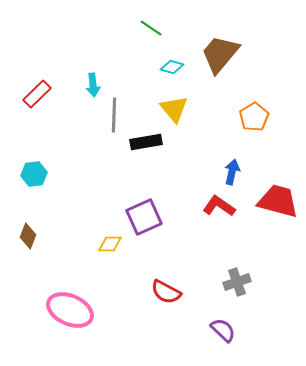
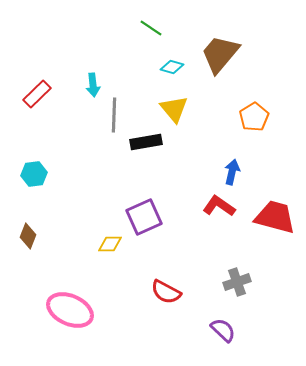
red trapezoid: moved 3 px left, 16 px down
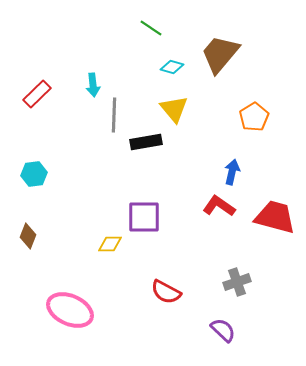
purple square: rotated 24 degrees clockwise
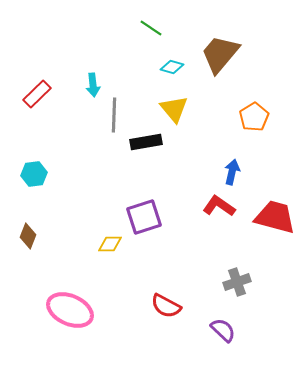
purple square: rotated 18 degrees counterclockwise
red semicircle: moved 14 px down
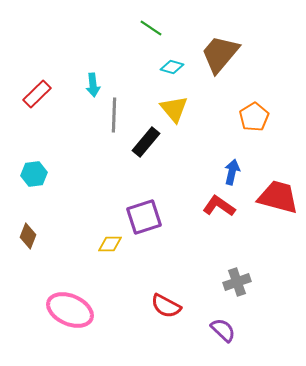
black rectangle: rotated 40 degrees counterclockwise
red trapezoid: moved 3 px right, 20 px up
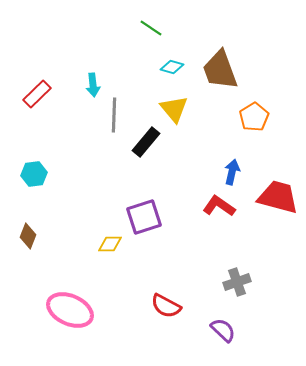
brown trapezoid: moved 16 px down; rotated 60 degrees counterclockwise
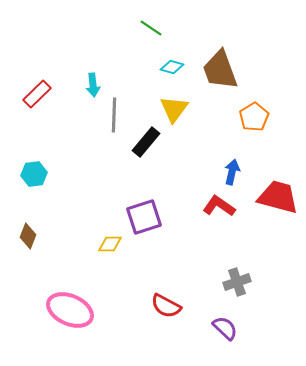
yellow triangle: rotated 16 degrees clockwise
purple semicircle: moved 2 px right, 2 px up
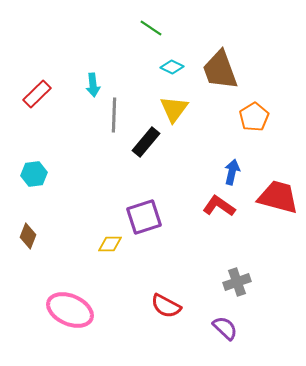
cyan diamond: rotated 10 degrees clockwise
